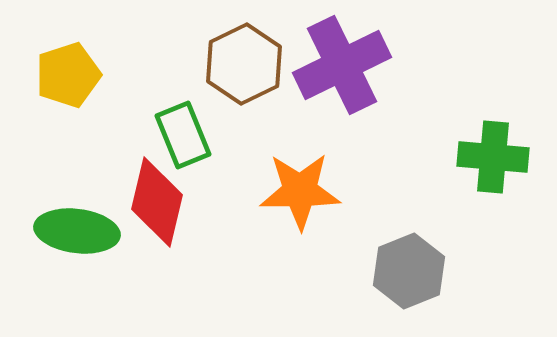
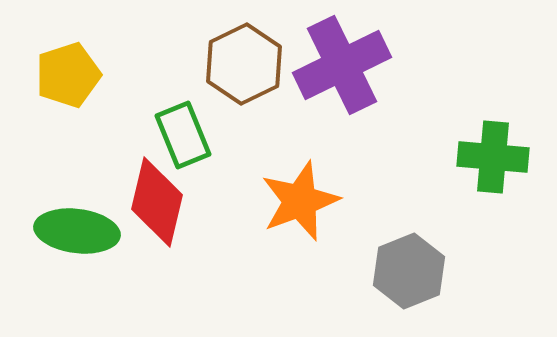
orange star: moved 10 px down; rotated 20 degrees counterclockwise
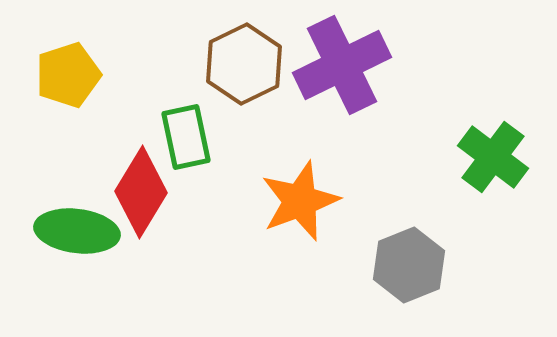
green rectangle: moved 3 px right, 2 px down; rotated 10 degrees clockwise
green cross: rotated 32 degrees clockwise
red diamond: moved 16 px left, 10 px up; rotated 18 degrees clockwise
gray hexagon: moved 6 px up
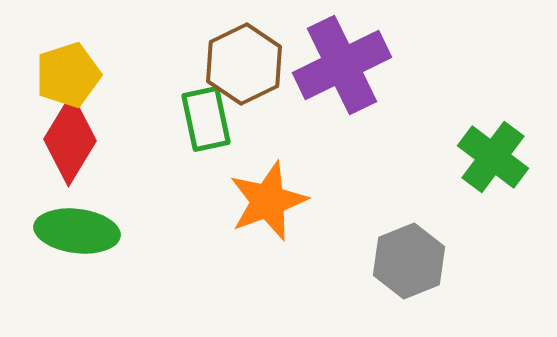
green rectangle: moved 20 px right, 18 px up
red diamond: moved 71 px left, 52 px up
orange star: moved 32 px left
gray hexagon: moved 4 px up
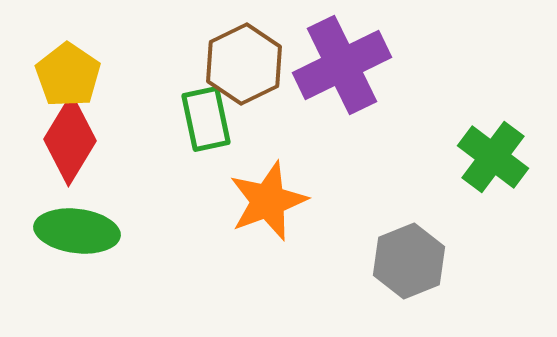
yellow pentagon: rotated 20 degrees counterclockwise
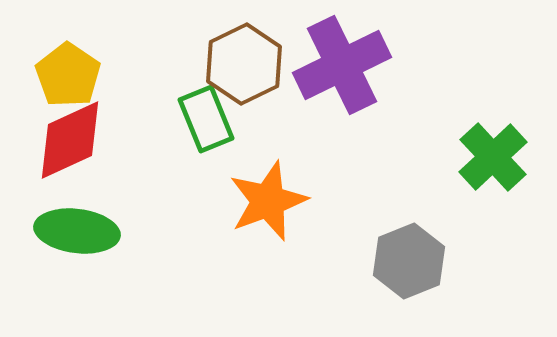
green rectangle: rotated 10 degrees counterclockwise
red diamond: rotated 34 degrees clockwise
green cross: rotated 10 degrees clockwise
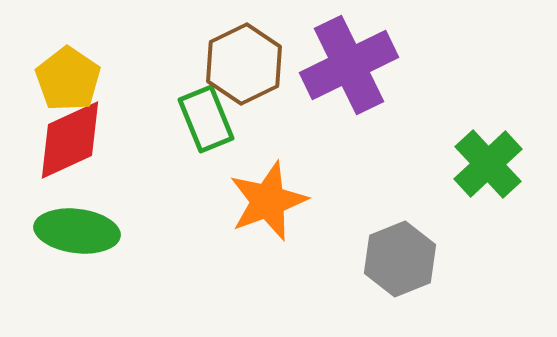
purple cross: moved 7 px right
yellow pentagon: moved 4 px down
green cross: moved 5 px left, 7 px down
gray hexagon: moved 9 px left, 2 px up
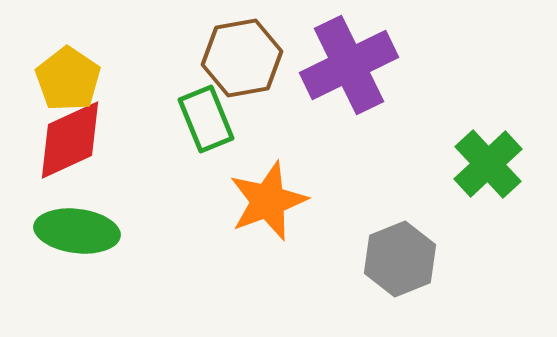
brown hexagon: moved 2 px left, 6 px up; rotated 16 degrees clockwise
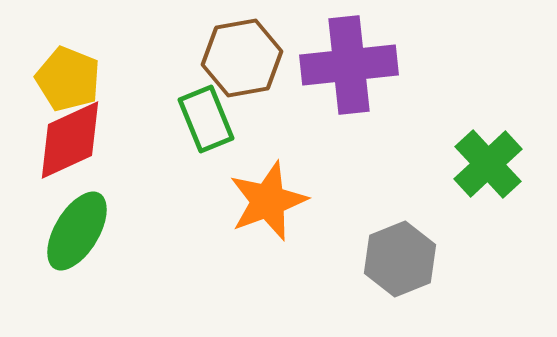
purple cross: rotated 20 degrees clockwise
yellow pentagon: rotated 12 degrees counterclockwise
green ellipse: rotated 66 degrees counterclockwise
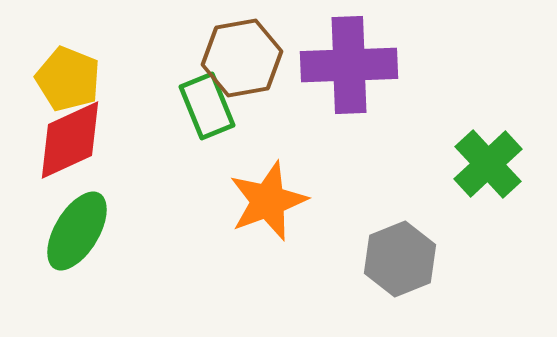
purple cross: rotated 4 degrees clockwise
green rectangle: moved 1 px right, 13 px up
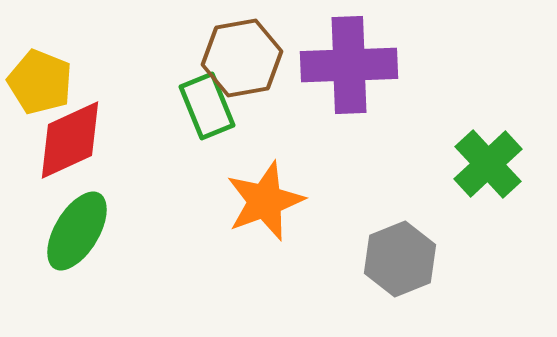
yellow pentagon: moved 28 px left, 3 px down
orange star: moved 3 px left
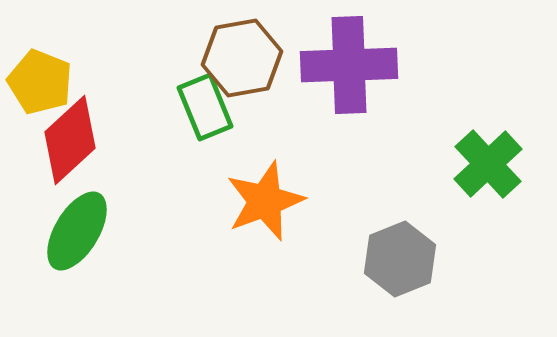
green rectangle: moved 2 px left, 1 px down
red diamond: rotated 18 degrees counterclockwise
